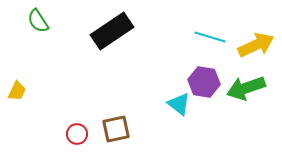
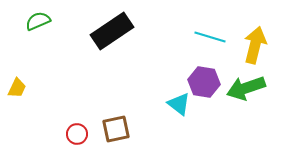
green semicircle: rotated 100 degrees clockwise
yellow arrow: moved 1 px left; rotated 51 degrees counterclockwise
yellow trapezoid: moved 3 px up
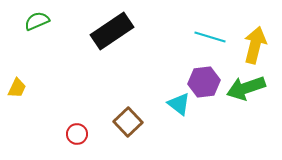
green semicircle: moved 1 px left
purple hexagon: rotated 16 degrees counterclockwise
brown square: moved 12 px right, 7 px up; rotated 32 degrees counterclockwise
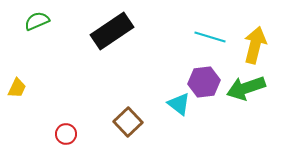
red circle: moved 11 px left
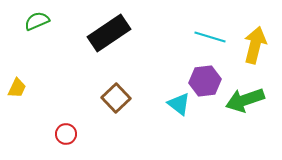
black rectangle: moved 3 px left, 2 px down
purple hexagon: moved 1 px right, 1 px up
green arrow: moved 1 px left, 12 px down
brown square: moved 12 px left, 24 px up
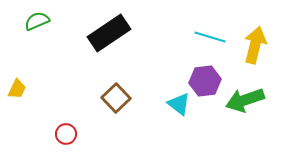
yellow trapezoid: moved 1 px down
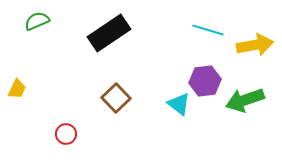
cyan line: moved 2 px left, 7 px up
yellow arrow: rotated 66 degrees clockwise
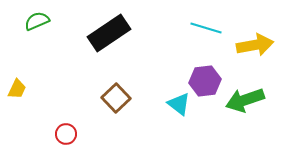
cyan line: moved 2 px left, 2 px up
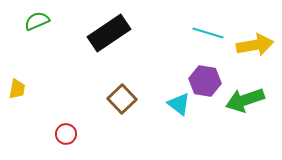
cyan line: moved 2 px right, 5 px down
purple hexagon: rotated 16 degrees clockwise
yellow trapezoid: rotated 15 degrees counterclockwise
brown square: moved 6 px right, 1 px down
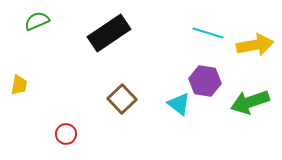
yellow trapezoid: moved 2 px right, 4 px up
green arrow: moved 5 px right, 2 px down
